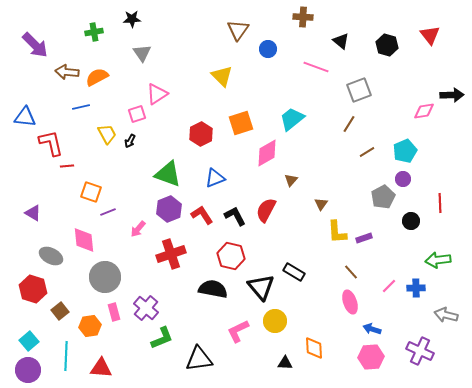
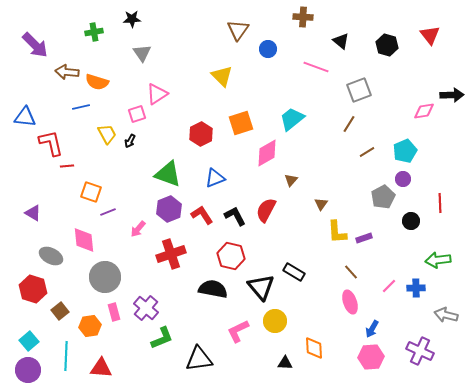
orange semicircle at (97, 77): moved 5 px down; rotated 135 degrees counterclockwise
blue arrow at (372, 329): rotated 78 degrees counterclockwise
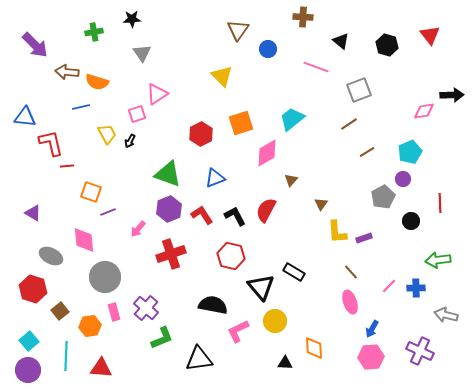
brown line at (349, 124): rotated 24 degrees clockwise
cyan pentagon at (405, 151): moved 5 px right, 1 px down
black semicircle at (213, 289): moved 16 px down
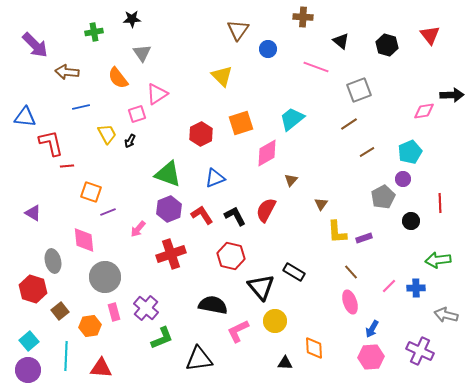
orange semicircle at (97, 82): moved 21 px right, 4 px up; rotated 35 degrees clockwise
gray ellipse at (51, 256): moved 2 px right, 5 px down; rotated 50 degrees clockwise
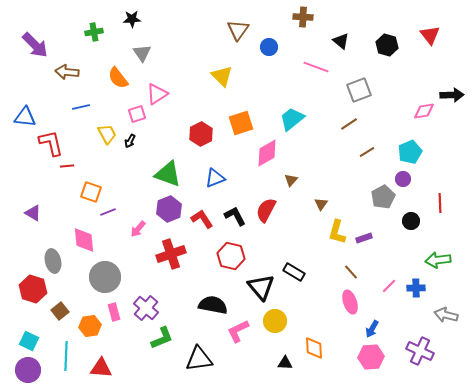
blue circle at (268, 49): moved 1 px right, 2 px up
red L-shape at (202, 215): moved 4 px down
yellow L-shape at (337, 232): rotated 20 degrees clockwise
cyan square at (29, 341): rotated 24 degrees counterclockwise
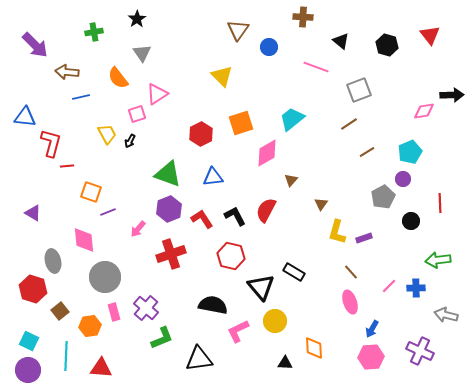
black star at (132, 19): moved 5 px right; rotated 30 degrees counterclockwise
blue line at (81, 107): moved 10 px up
red L-shape at (51, 143): rotated 28 degrees clockwise
blue triangle at (215, 178): moved 2 px left, 1 px up; rotated 15 degrees clockwise
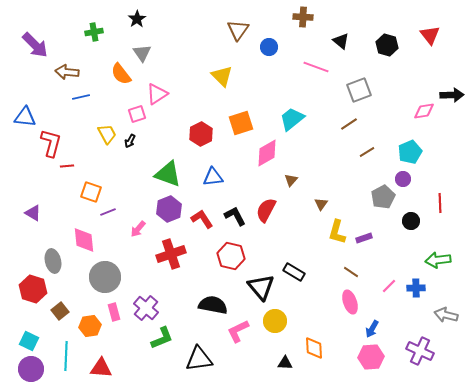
orange semicircle at (118, 78): moved 3 px right, 4 px up
brown line at (351, 272): rotated 14 degrees counterclockwise
purple circle at (28, 370): moved 3 px right, 1 px up
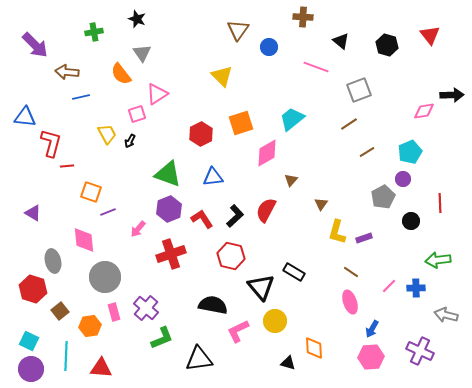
black star at (137, 19): rotated 18 degrees counterclockwise
black L-shape at (235, 216): rotated 75 degrees clockwise
black triangle at (285, 363): moved 3 px right; rotated 14 degrees clockwise
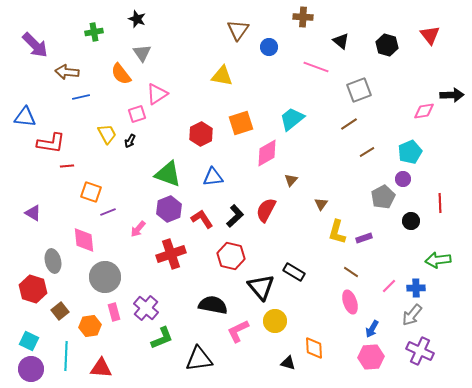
yellow triangle at (222, 76): rotated 35 degrees counterclockwise
red L-shape at (51, 143): rotated 84 degrees clockwise
gray arrow at (446, 315): moved 34 px left; rotated 65 degrees counterclockwise
